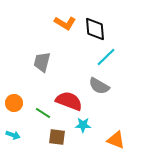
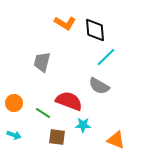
black diamond: moved 1 px down
cyan arrow: moved 1 px right
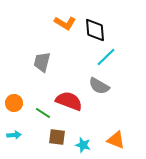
cyan star: moved 20 px down; rotated 14 degrees clockwise
cyan arrow: rotated 24 degrees counterclockwise
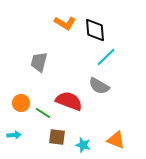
gray trapezoid: moved 3 px left
orange circle: moved 7 px right
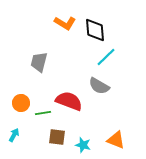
green line: rotated 42 degrees counterclockwise
cyan arrow: rotated 56 degrees counterclockwise
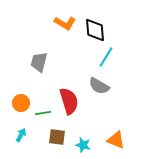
cyan line: rotated 15 degrees counterclockwise
red semicircle: rotated 52 degrees clockwise
cyan arrow: moved 7 px right
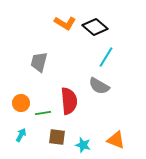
black diamond: moved 3 px up; rotated 45 degrees counterclockwise
red semicircle: rotated 12 degrees clockwise
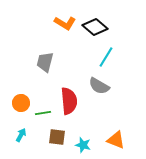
gray trapezoid: moved 6 px right
